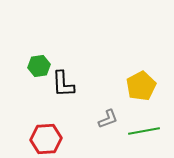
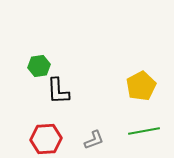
black L-shape: moved 5 px left, 7 px down
gray L-shape: moved 14 px left, 21 px down
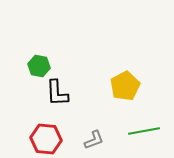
green hexagon: rotated 20 degrees clockwise
yellow pentagon: moved 16 px left
black L-shape: moved 1 px left, 2 px down
red hexagon: rotated 8 degrees clockwise
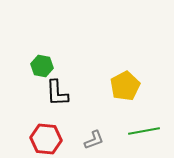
green hexagon: moved 3 px right
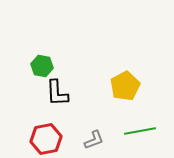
green line: moved 4 px left
red hexagon: rotated 16 degrees counterclockwise
